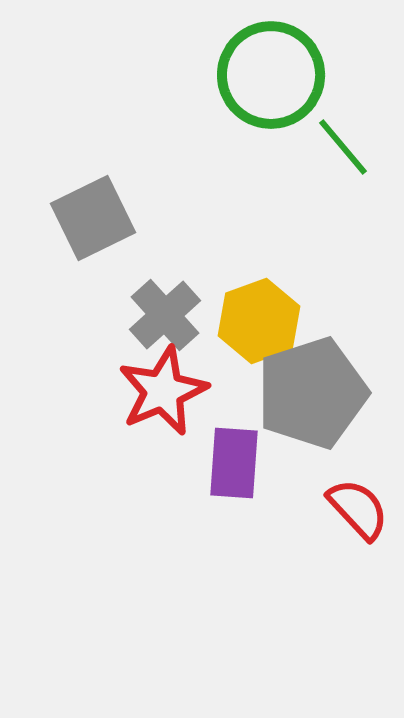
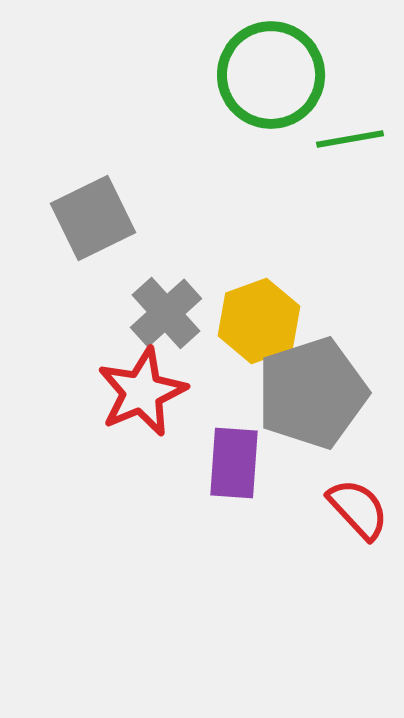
green line: moved 7 px right, 8 px up; rotated 60 degrees counterclockwise
gray cross: moved 1 px right, 2 px up
red star: moved 21 px left, 1 px down
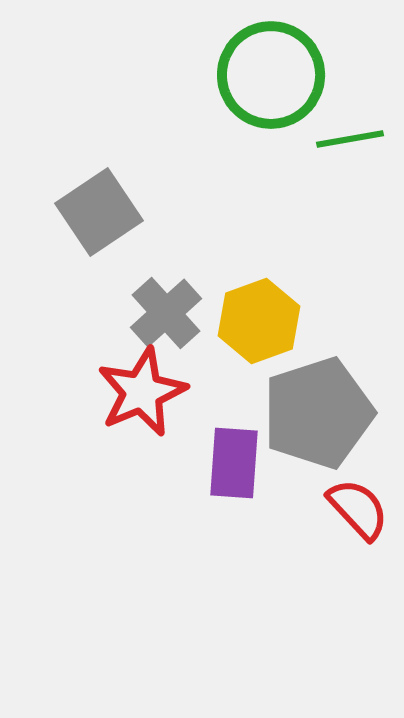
gray square: moved 6 px right, 6 px up; rotated 8 degrees counterclockwise
gray pentagon: moved 6 px right, 20 px down
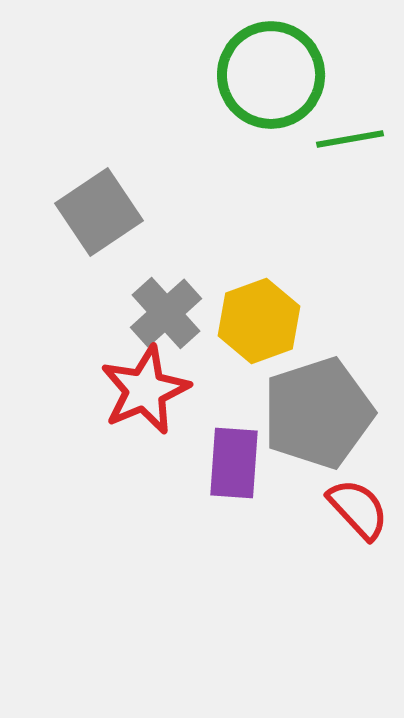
red star: moved 3 px right, 2 px up
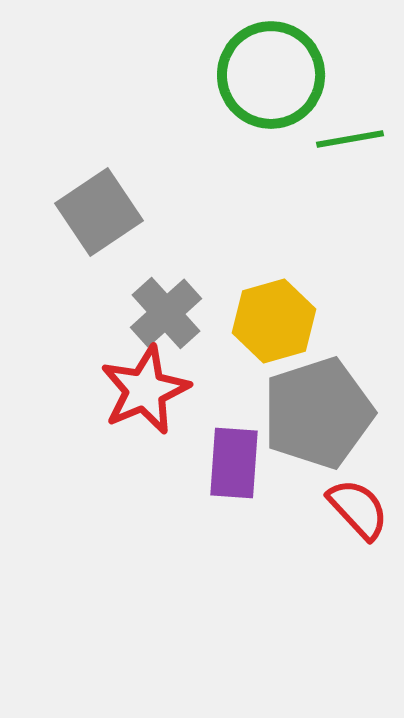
yellow hexagon: moved 15 px right; rotated 4 degrees clockwise
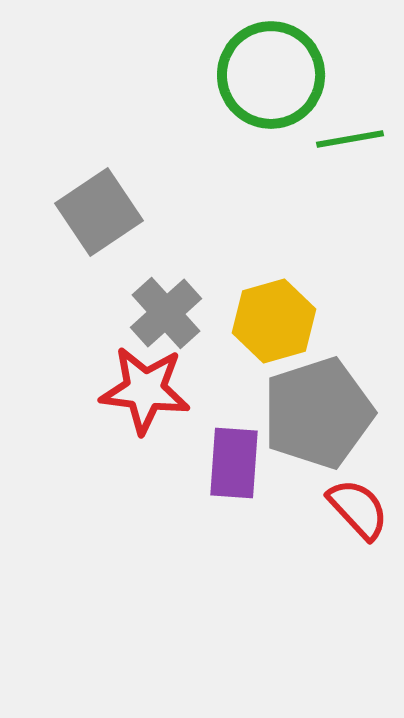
red star: rotated 30 degrees clockwise
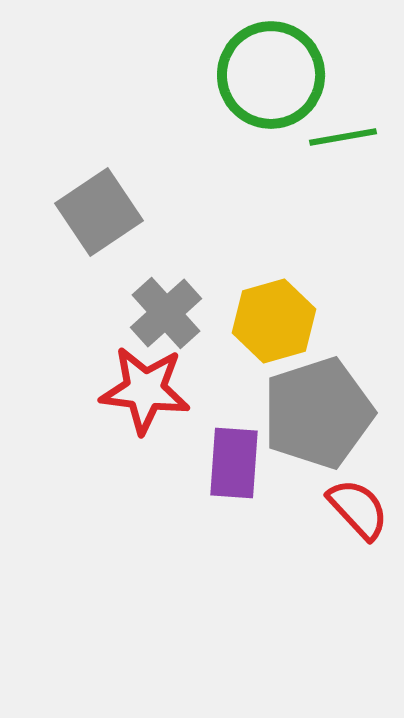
green line: moved 7 px left, 2 px up
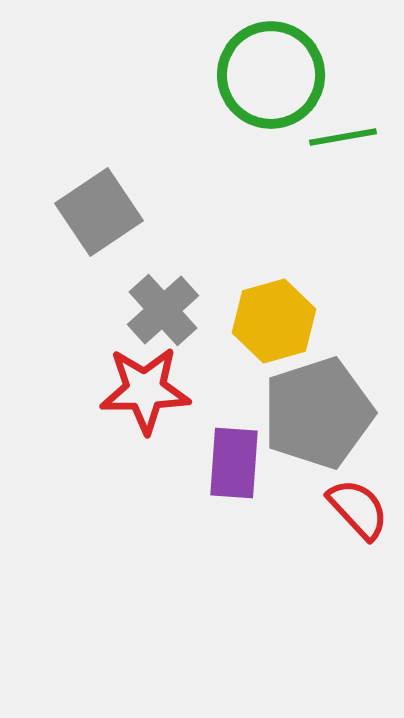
gray cross: moved 3 px left, 3 px up
red star: rotated 8 degrees counterclockwise
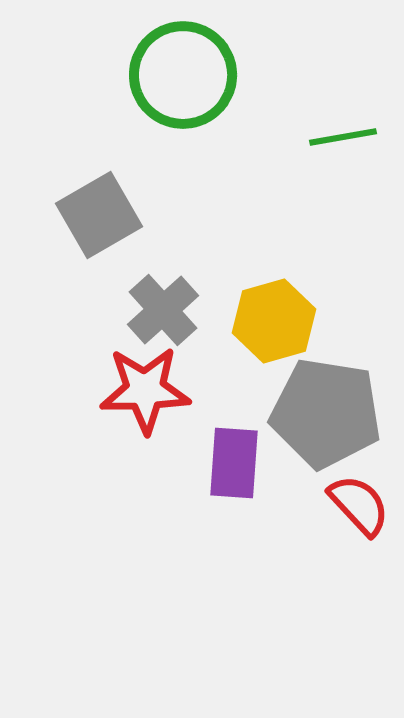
green circle: moved 88 px left
gray square: moved 3 px down; rotated 4 degrees clockwise
gray pentagon: moved 8 px right; rotated 27 degrees clockwise
red semicircle: moved 1 px right, 4 px up
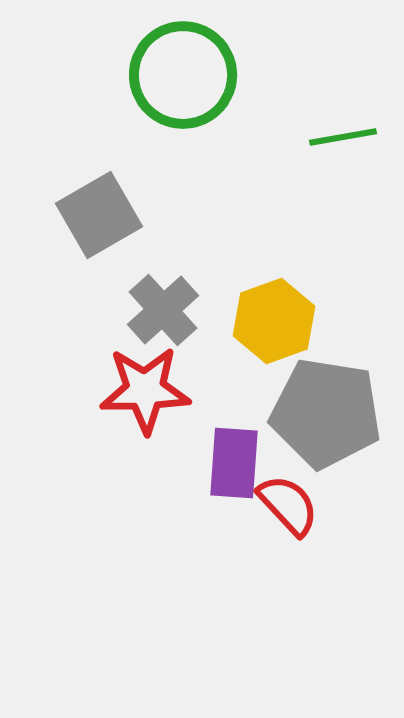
yellow hexagon: rotated 4 degrees counterclockwise
red semicircle: moved 71 px left
